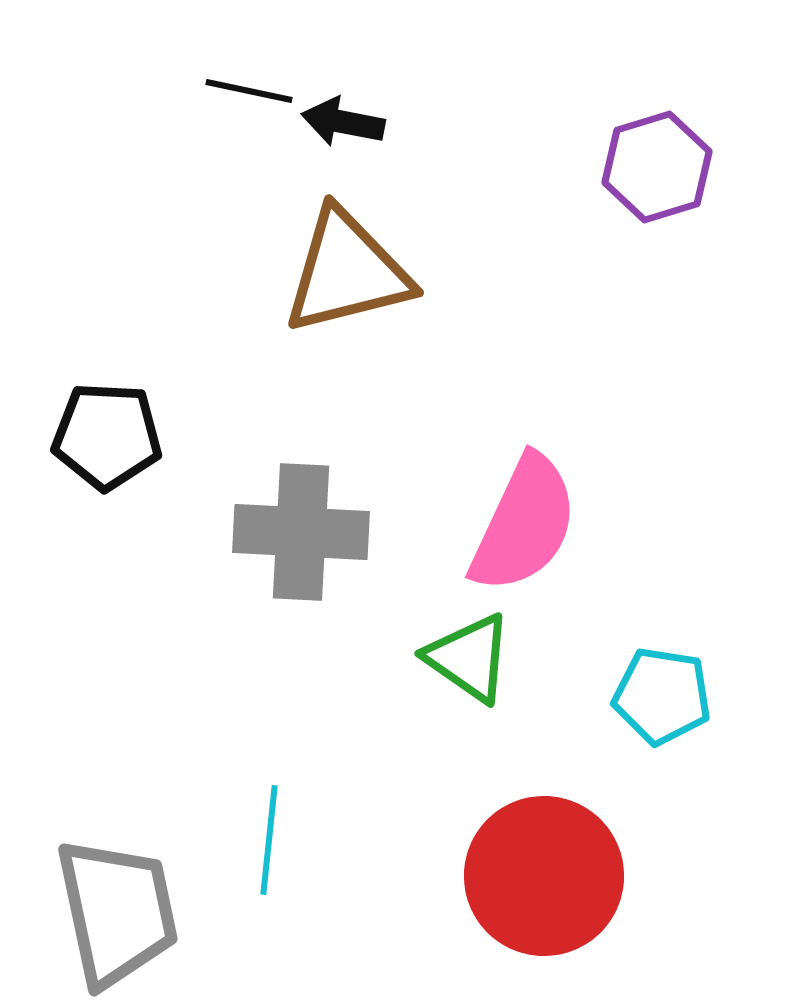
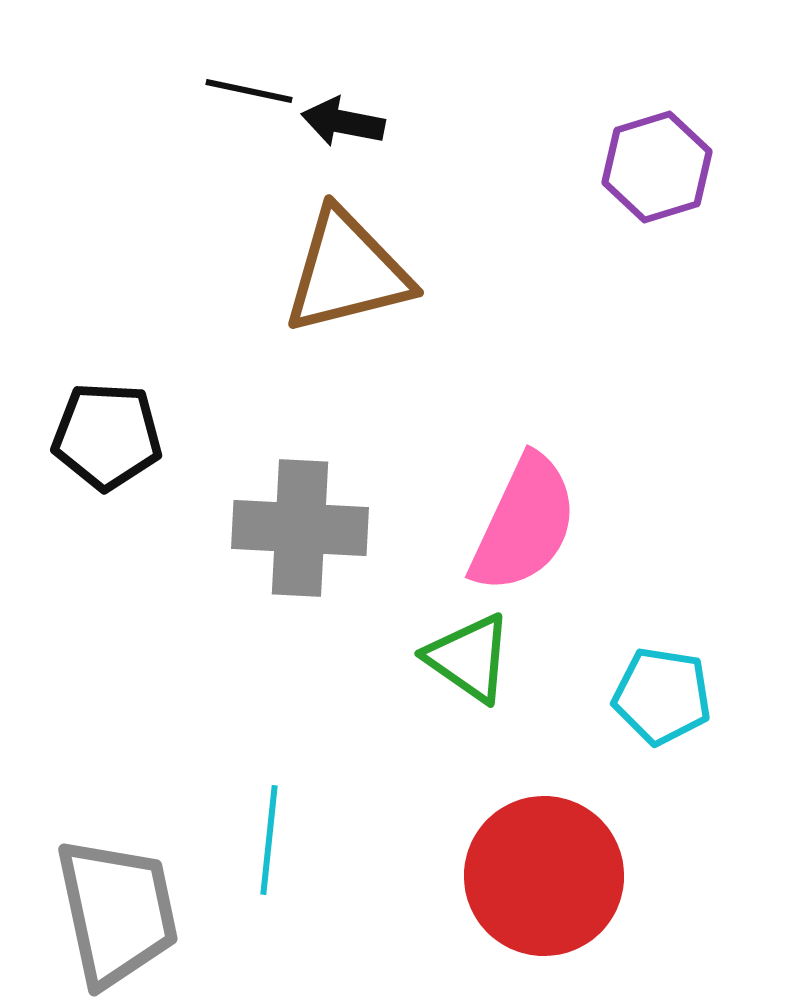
gray cross: moved 1 px left, 4 px up
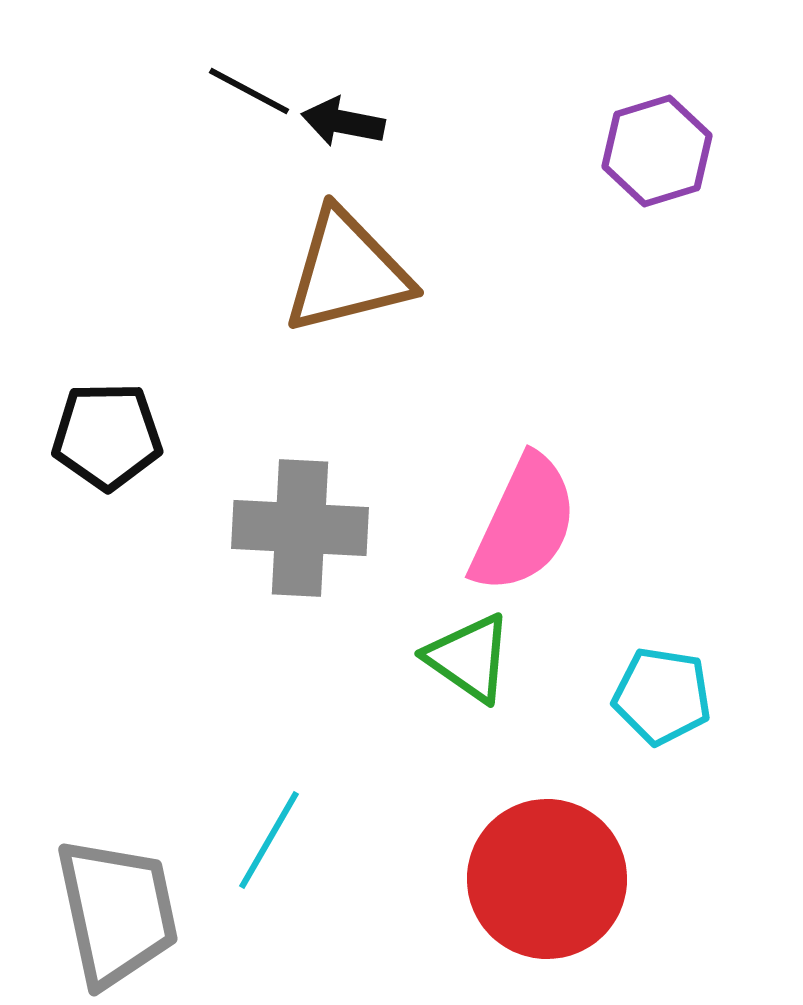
black line: rotated 16 degrees clockwise
purple hexagon: moved 16 px up
black pentagon: rotated 4 degrees counterclockwise
cyan line: rotated 24 degrees clockwise
red circle: moved 3 px right, 3 px down
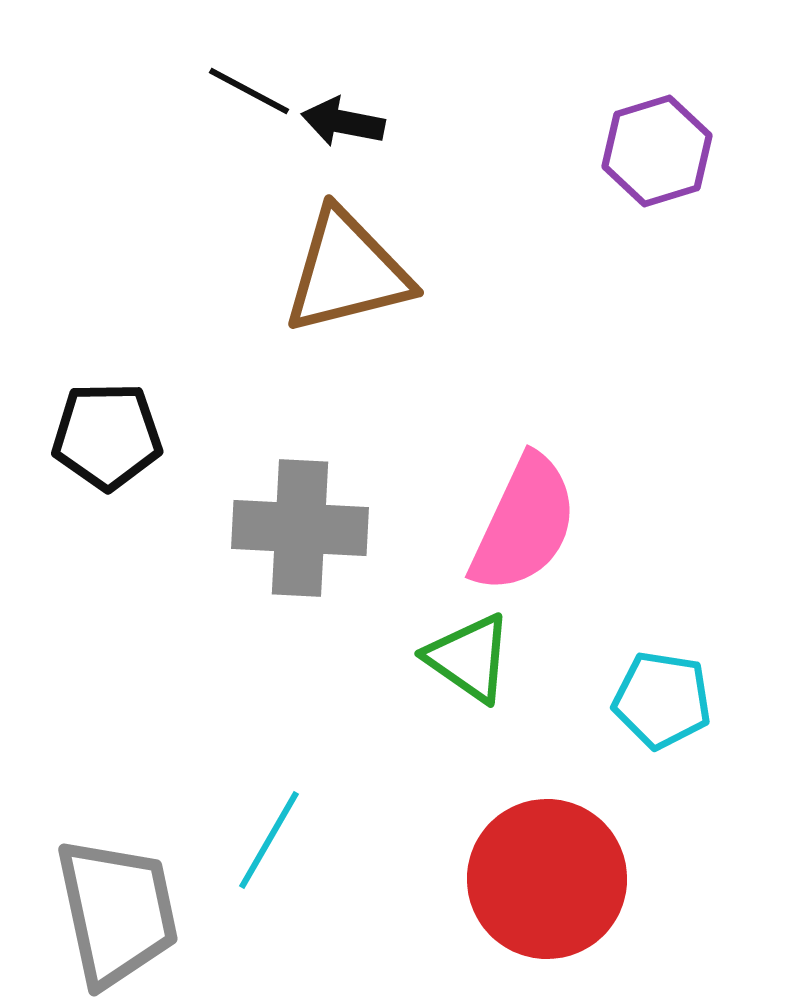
cyan pentagon: moved 4 px down
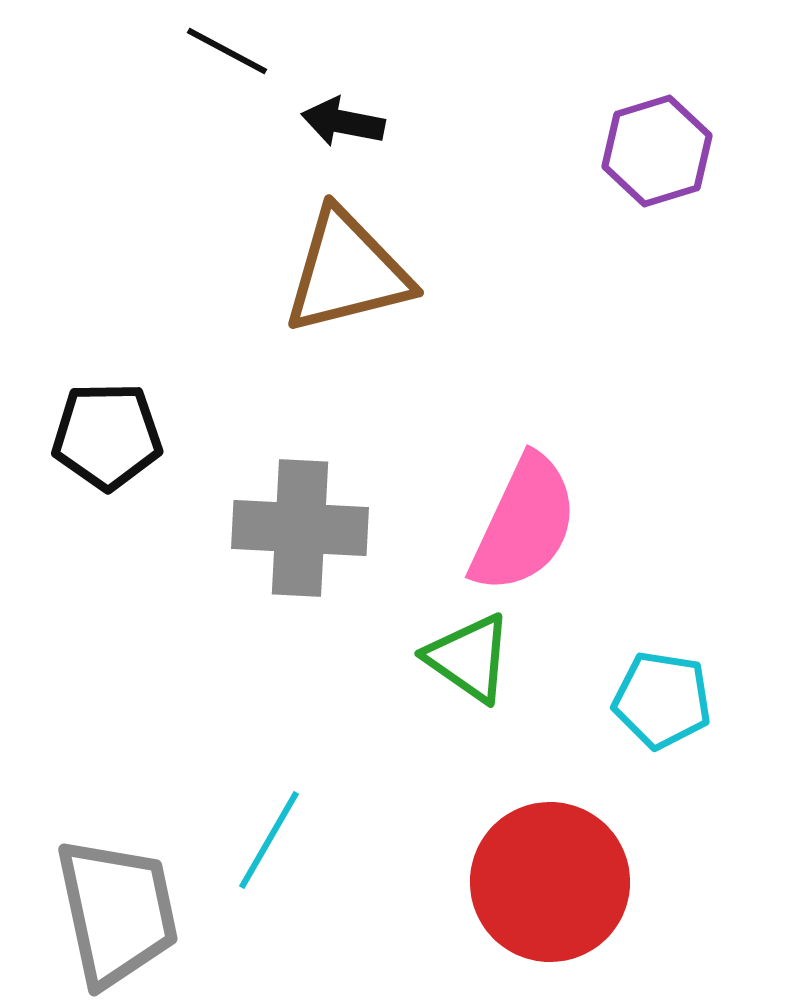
black line: moved 22 px left, 40 px up
red circle: moved 3 px right, 3 px down
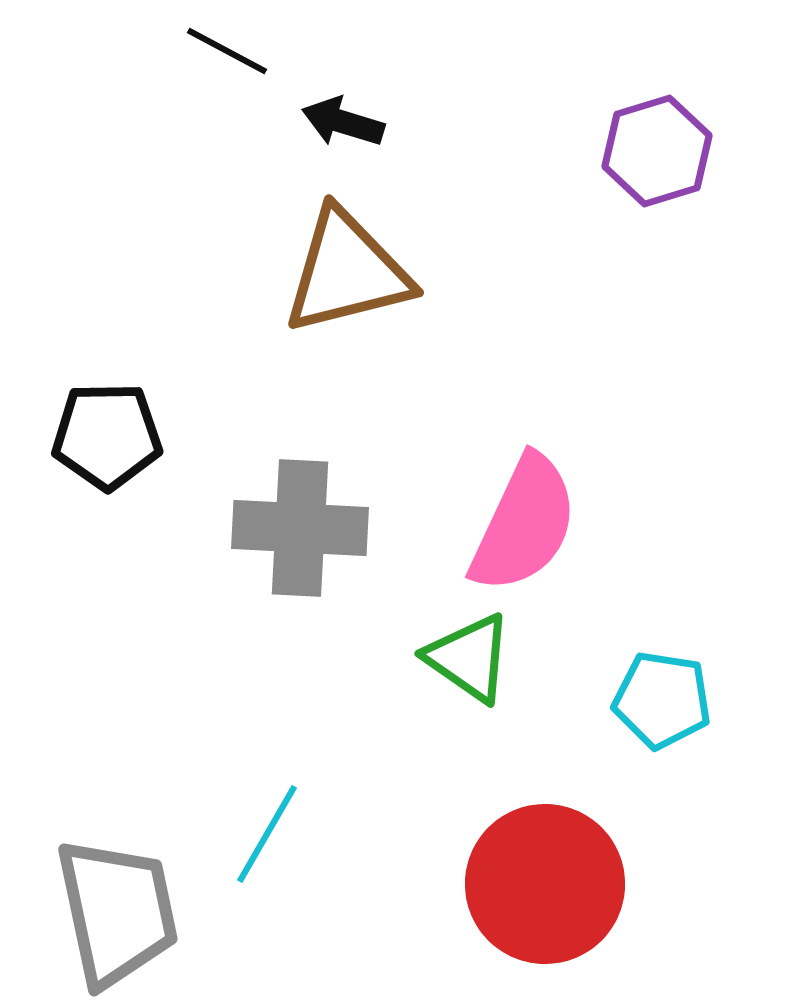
black arrow: rotated 6 degrees clockwise
cyan line: moved 2 px left, 6 px up
red circle: moved 5 px left, 2 px down
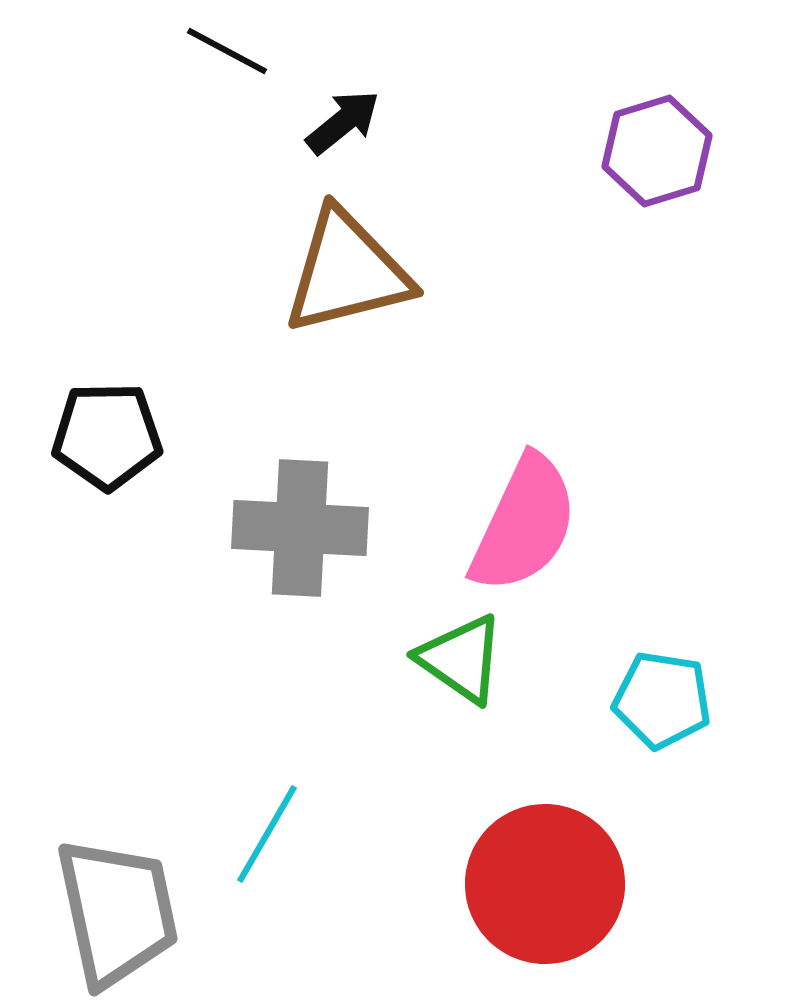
black arrow: rotated 124 degrees clockwise
green triangle: moved 8 px left, 1 px down
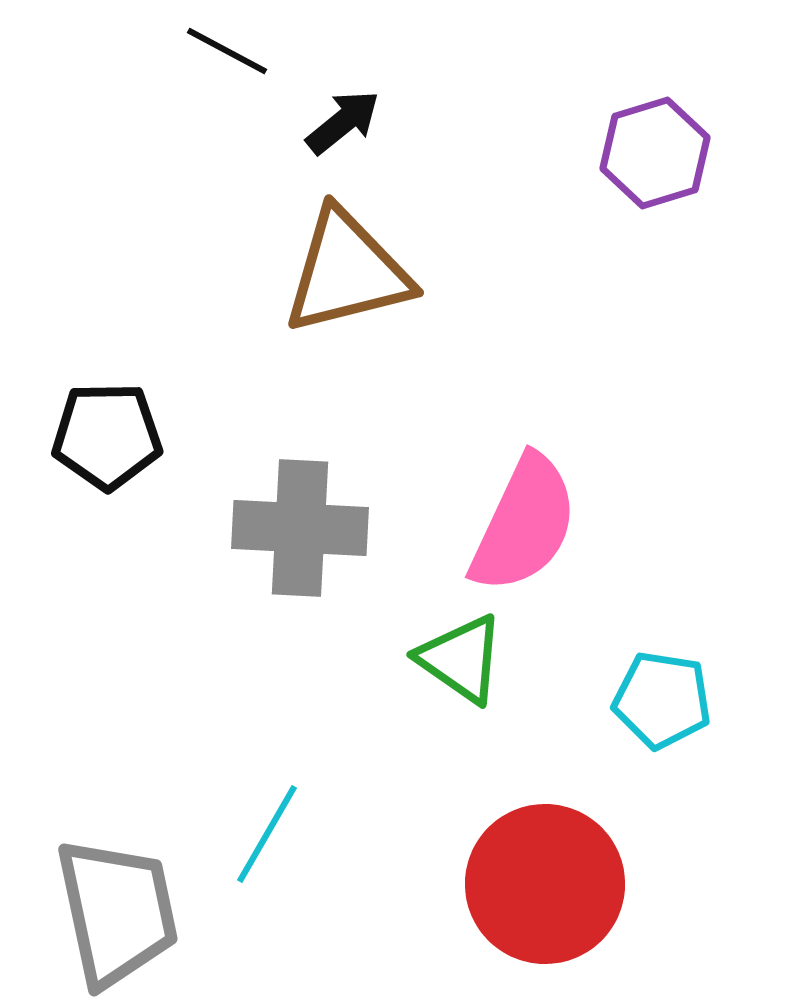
purple hexagon: moved 2 px left, 2 px down
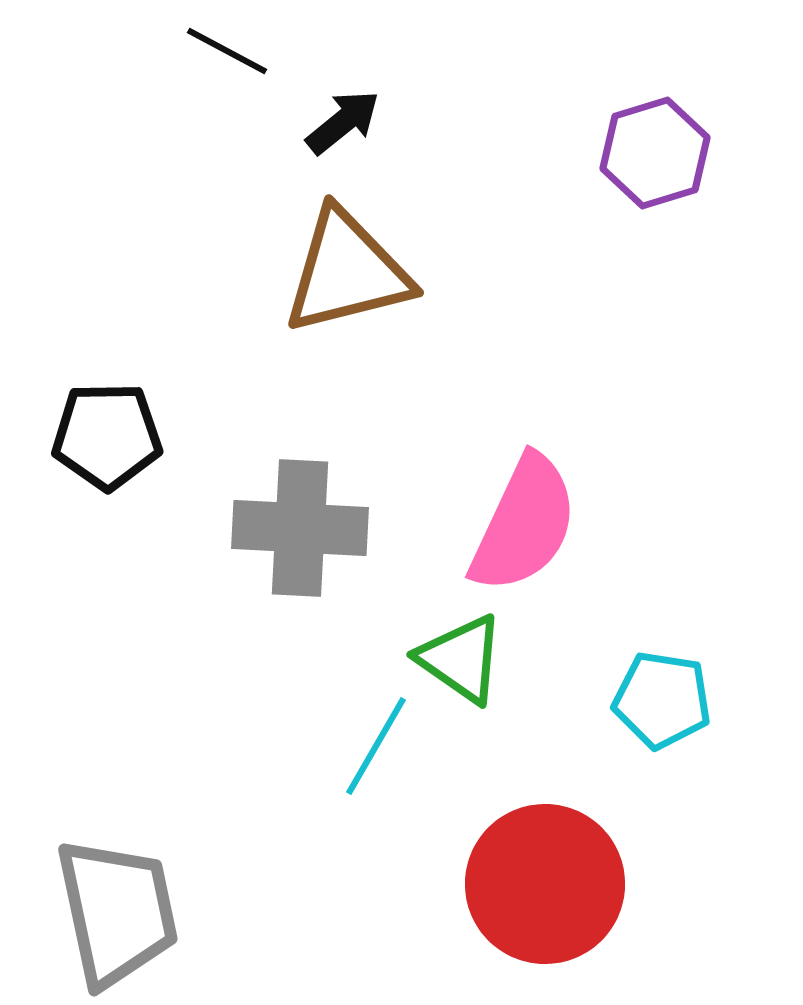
cyan line: moved 109 px right, 88 px up
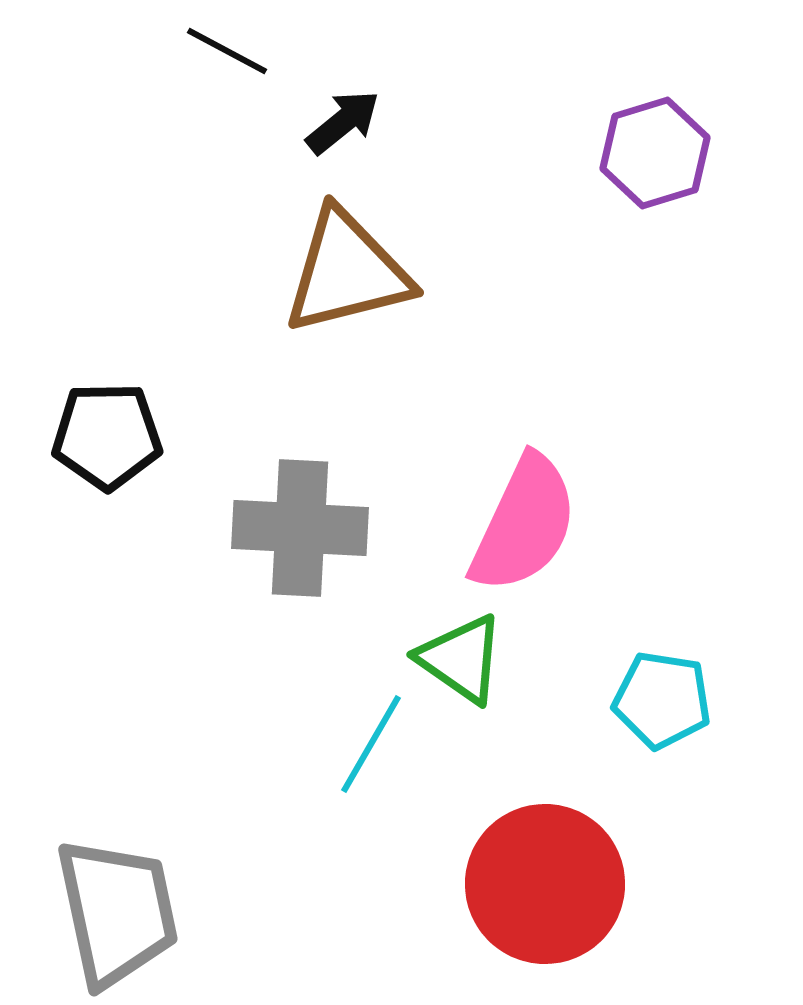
cyan line: moved 5 px left, 2 px up
